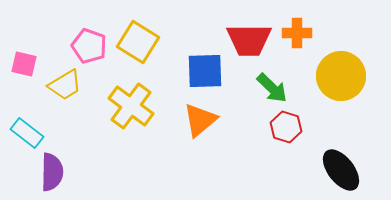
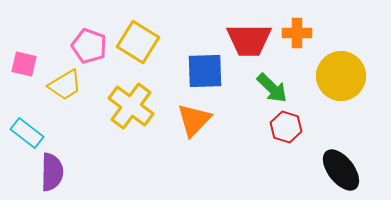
orange triangle: moved 6 px left; rotated 6 degrees counterclockwise
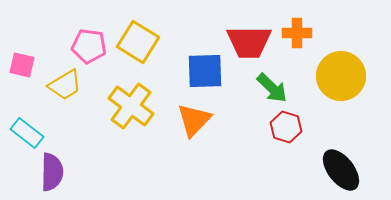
red trapezoid: moved 2 px down
pink pentagon: rotated 12 degrees counterclockwise
pink square: moved 2 px left, 1 px down
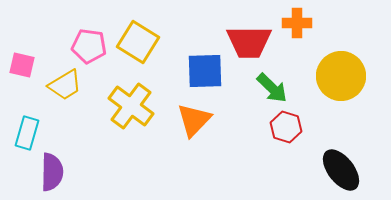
orange cross: moved 10 px up
cyan rectangle: rotated 68 degrees clockwise
